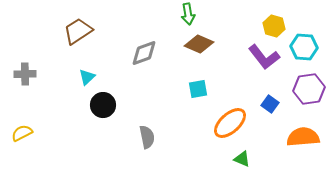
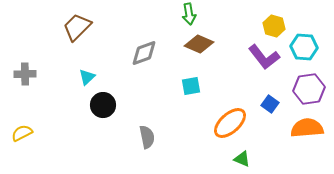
green arrow: moved 1 px right
brown trapezoid: moved 1 px left, 4 px up; rotated 12 degrees counterclockwise
cyan square: moved 7 px left, 3 px up
orange semicircle: moved 4 px right, 9 px up
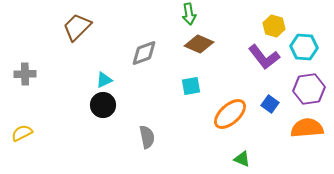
cyan triangle: moved 17 px right, 3 px down; rotated 18 degrees clockwise
orange ellipse: moved 9 px up
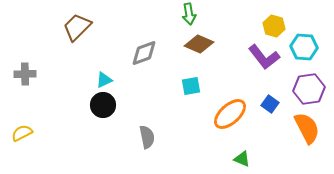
orange semicircle: rotated 68 degrees clockwise
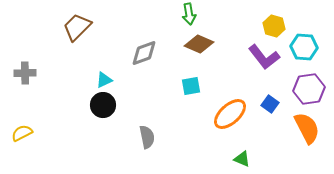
gray cross: moved 1 px up
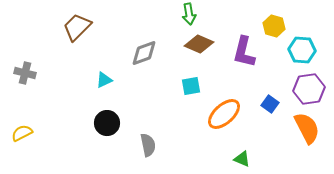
cyan hexagon: moved 2 px left, 3 px down
purple L-shape: moved 20 px left, 5 px up; rotated 52 degrees clockwise
gray cross: rotated 15 degrees clockwise
black circle: moved 4 px right, 18 px down
orange ellipse: moved 6 px left
gray semicircle: moved 1 px right, 8 px down
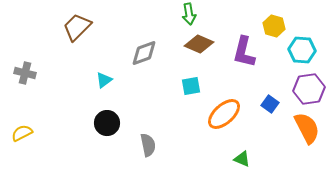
cyan triangle: rotated 12 degrees counterclockwise
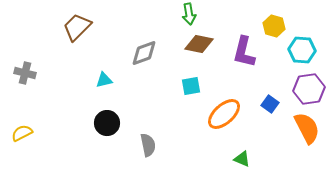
brown diamond: rotated 12 degrees counterclockwise
cyan triangle: rotated 24 degrees clockwise
